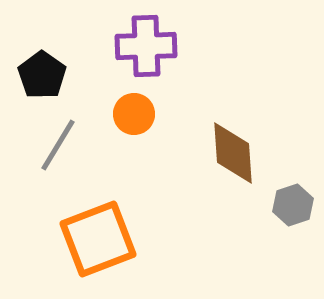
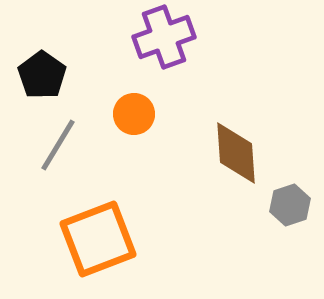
purple cross: moved 18 px right, 9 px up; rotated 18 degrees counterclockwise
brown diamond: moved 3 px right
gray hexagon: moved 3 px left
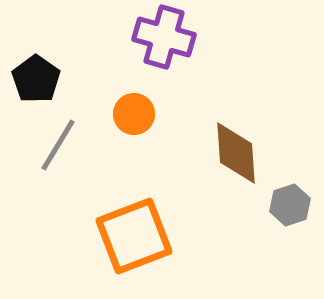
purple cross: rotated 36 degrees clockwise
black pentagon: moved 6 px left, 4 px down
orange square: moved 36 px right, 3 px up
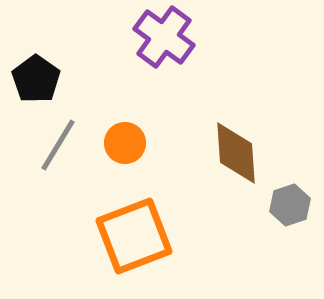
purple cross: rotated 20 degrees clockwise
orange circle: moved 9 px left, 29 px down
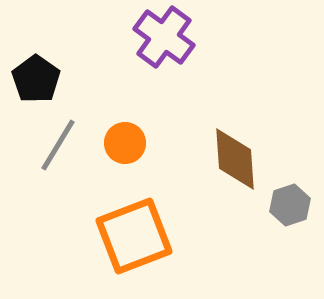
brown diamond: moved 1 px left, 6 px down
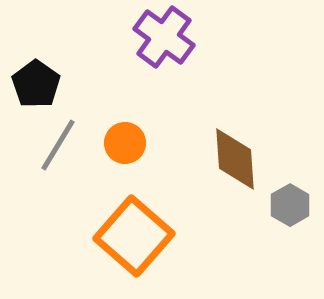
black pentagon: moved 5 px down
gray hexagon: rotated 12 degrees counterclockwise
orange square: rotated 28 degrees counterclockwise
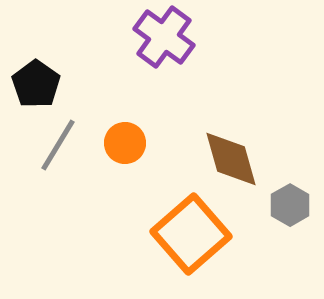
brown diamond: moved 4 px left; rotated 12 degrees counterclockwise
orange square: moved 57 px right, 2 px up; rotated 8 degrees clockwise
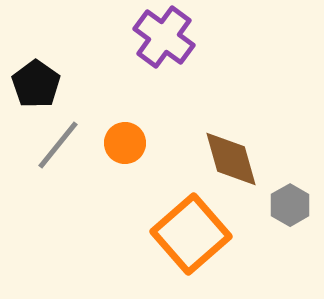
gray line: rotated 8 degrees clockwise
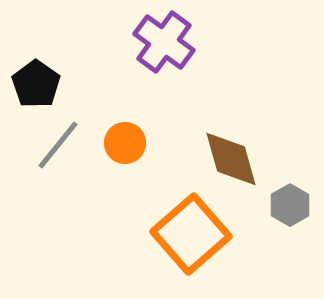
purple cross: moved 5 px down
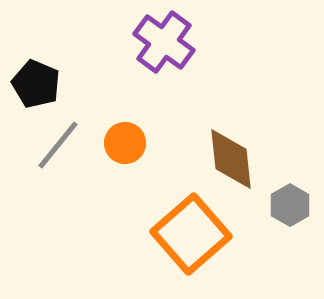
black pentagon: rotated 12 degrees counterclockwise
brown diamond: rotated 10 degrees clockwise
